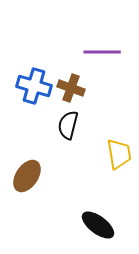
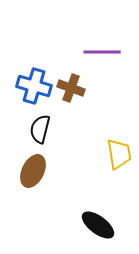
black semicircle: moved 28 px left, 4 px down
brown ellipse: moved 6 px right, 5 px up; rotated 8 degrees counterclockwise
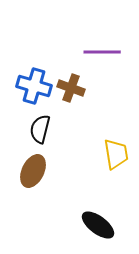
yellow trapezoid: moved 3 px left
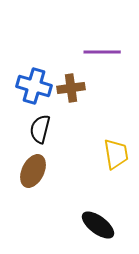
brown cross: rotated 28 degrees counterclockwise
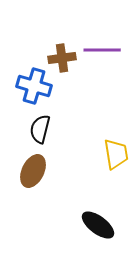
purple line: moved 2 px up
brown cross: moved 9 px left, 30 px up
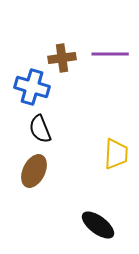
purple line: moved 8 px right, 4 px down
blue cross: moved 2 px left, 1 px down
black semicircle: rotated 36 degrees counterclockwise
yellow trapezoid: rotated 12 degrees clockwise
brown ellipse: moved 1 px right
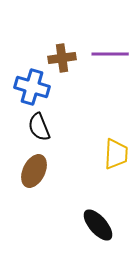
black semicircle: moved 1 px left, 2 px up
black ellipse: rotated 12 degrees clockwise
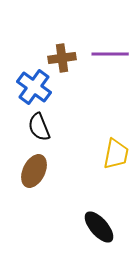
blue cross: moved 2 px right; rotated 20 degrees clockwise
yellow trapezoid: rotated 8 degrees clockwise
black ellipse: moved 1 px right, 2 px down
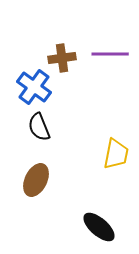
brown ellipse: moved 2 px right, 9 px down
black ellipse: rotated 8 degrees counterclockwise
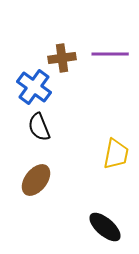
brown ellipse: rotated 12 degrees clockwise
black ellipse: moved 6 px right
